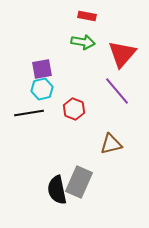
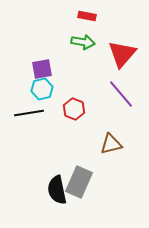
purple line: moved 4 px right, 3 px down
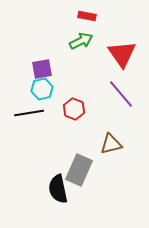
green arrow: moved 2 px left, 1 px up; rotated 35 degrees counterclockwise
red triangle: rotated 16 degrees counterclockwise
gray rectangle: moved 12 px up
black semicircle: moved 1 px right, 1 px up
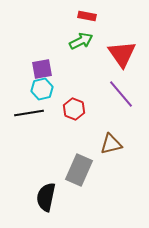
black semicircle: moved 12 px left, 8 px down; rotated 24 degrees clockwise
